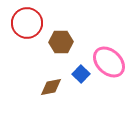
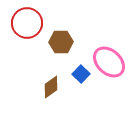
brown diamond: rotated 25 degrees counterclockwise
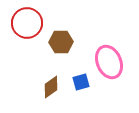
pink ellipse: rotated 24 degrees clockwise
blue square: moved 8 px down; rotated 30 degrees clockwise
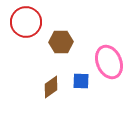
red circle: moved 1 px left, 1 px up
blue square: moved 1 px up; rotated 18 degrees clockwise
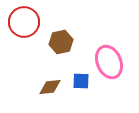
red circle: moved 2 px left
brown hexagon: rotated 10 degrees counterclockwise
brown diamond: moved 1 px left; rotated 30 degrees clockwise
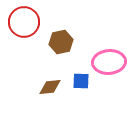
pink ellipse: rotated 72 degrees counterclockwise
